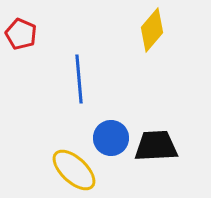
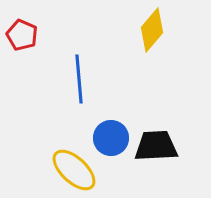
red pentagon: moved 1 px right, 1 px down
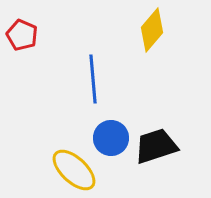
blue line: moved 14 px right
black trapezoid: rotated 15 degrees counterclockwise
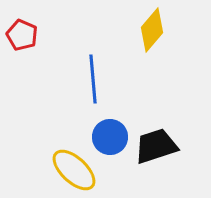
blue circle: moved 1 px left, 1 px up
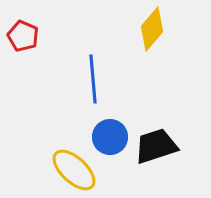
yellow diamond: moved 1 px up
red pentagon: moved 1 px right, 1 px down
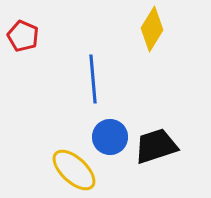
yellow diamond: rotated 9 degrees counterclockwise
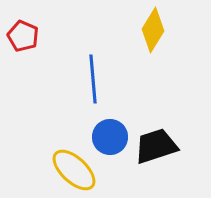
yellow diamond: moved 1 px right, 1 px down
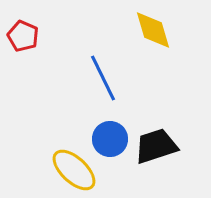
yellow diamond: rotated 48 degrees counterclockwise
blue line: moved 10 px right, 1 px up; rotated 21 degrees counterclockwise
blue circle: moved 2 px down
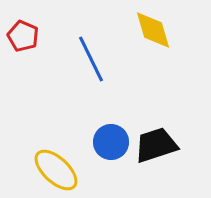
blue line: moved 12 px left, 19 px up
blue circle: moved 1 px right, 3 px down
black trapezoid: moved 1 px up
yellow ellipse: moved 18 px left
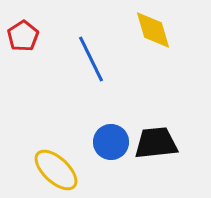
red pentagon: rotated 16 degrees clockwise
black trapezoid: moved 2 px up; rotated 12 degrees clockwise
